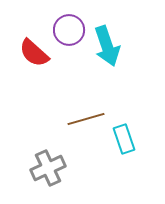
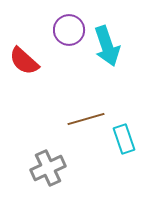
red semicircle: moved 10 px left, 8 px down
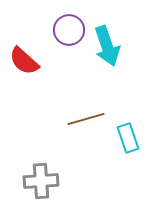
cyan rectangle: moved 4 px right, 1 px up
gray cross: moved 7 px left, 13 px down; rotated 20 degrees clockwise
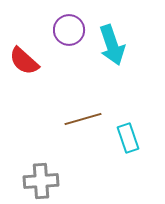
cyan arrow: moved 5 px right, 1 px up
brown line: moved 3 px left
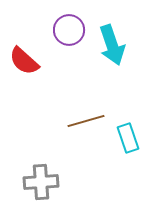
brown line: moved 3 px right, 2 px down
gray cross: moved 1 px down
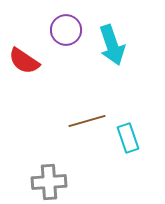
purple circle: moved 3 px left
red semicircle: rotated 8 degrees counterclockwise
brown line: moved 1 px right
gray cross: moved 8 px right
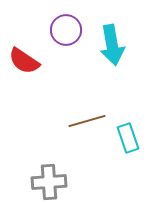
cyan arrow: rotated 9 degrees clockwise
